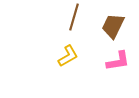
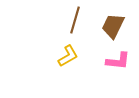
brown line: moved 1 px right, 3 px down
pink L-shape: rotated 15 degrees clockwise
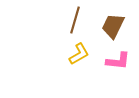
yellow L-shape: moved 11 px right, 2 px up
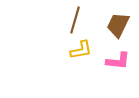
brown trapezoid: moved 5 px right, 1 px up
yellow L-shape: moved 2 px right, 4 px up; rotated 20 degrees clockwise
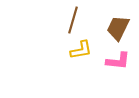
brown line: moved 2 px left
brown trapezoid: moved 3 px down
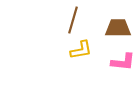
brown trapezoid: rotated 64 degrees clockwise
pink L-shape: moved 5 px right, 1 px down
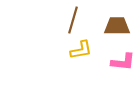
brown trapezoid: moved 1 px left, 2 px up
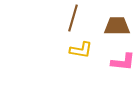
brown line: moved 2 px up
yellow L-shape: rotated 20 degrees clockwise
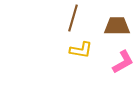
pink L-shape: rotated 35 degrees counterclockwise
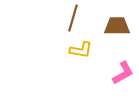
pink L-shape: moved 11 px down
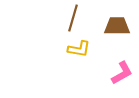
yellow L-shape: moved 2 px left, 1 px up
pink L-shape: moved 1 px left
